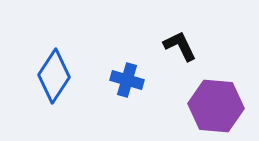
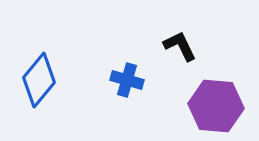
blue diamond: moved 15 px left, 4 px down; rotated 6 degrees clockwise
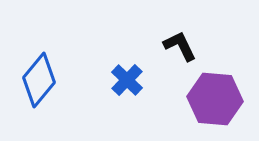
blue cross: rotated 28 degrees clockwise
purple hexagon: moved 1 px left, 7 px up
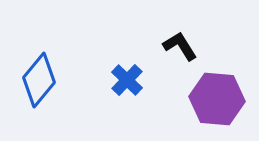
black L-shape: rotated 6 degrees counterclockwise
purple hexagon: moved 2 px right
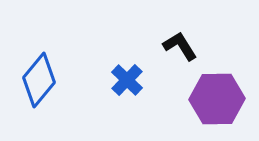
purple hexagon: rotated 6 degrees counterclockwise
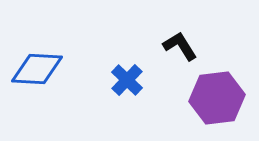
blue diamond: moved 2 px left, 11 px up; rotated 54 degrees clockwise
purple hexagon: moved 1 px up; rotated 6 degrees counterclockwise
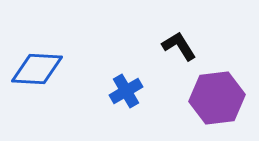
black L-shape: moved 1 px left
blue cross: moved 1 px left, 11 px down; rotated 16 degrees clockwise
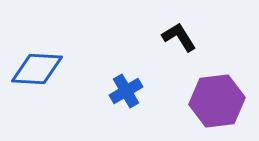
black L-shape: moved 9 px up
purple hexagon: moved 3 px down
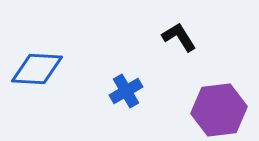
purple hexagon: moved 2 px right, 9 px down
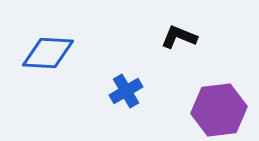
black L-shape: rotated 36 degrees counterclockwise
blue diamond: moved 11 px right, 16 px up
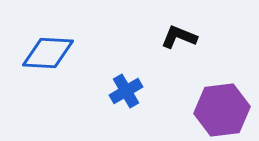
purple hexagon: moved 3 px right
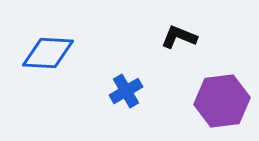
purple hexagon: moved 9 px up
